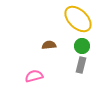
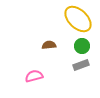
gray rectangle: rotated 56 degrees clockwise
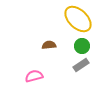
gray rectangle: rotated 14 degrees counterclockwise
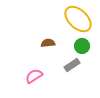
brown semicircle: moved 1 px left, 2 px up
gray rectangle: moved 9 px left
pink semicircle: rotated 18 degrees counterclockwise
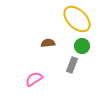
yellow ellipse: moved 1 px left
gray rectangle: rotated 35 degrees counterclockwise
pink semicircle: moved 3 px down
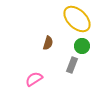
brown semicircle: rotated 112 degrees clockwise
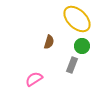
brown semicircle: moved 1 px right, 1 px up
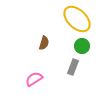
brown semicircle: moved 5 px left, 1 px down
gray rectangle: moved 1 px right, 2 px down
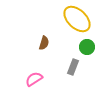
green circle: moved 5 px right, 1 px down
